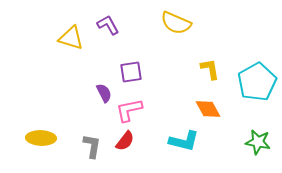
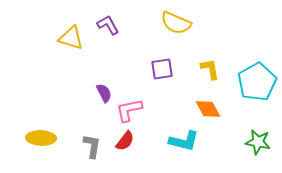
purple square: moved 31 px right, 3 px up
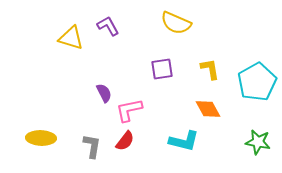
purple L-shape: moved 1 px down
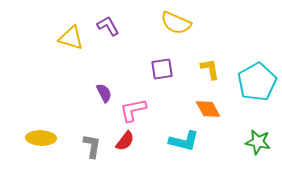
pink L-shape: moved 4 px right
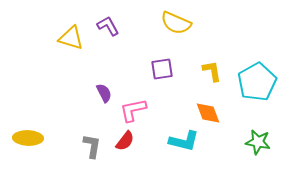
yellow L-shape: moved 2 px right, 2 px down
orange diamond: moved 4 px down; rotated 8 degrees clockwise
yellow ellipse: moved 13 px left
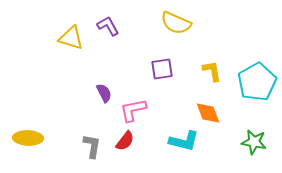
green star: moved 4 px left
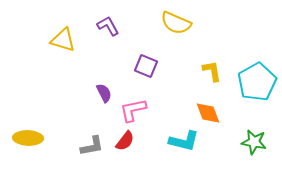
yellow triangle: moved 8 px left, 2 px down
purple square: moved 16 px left, 3 px up; rotated 30 degrees clockwise
gray L-shape: rotated 70 degrees clockwise
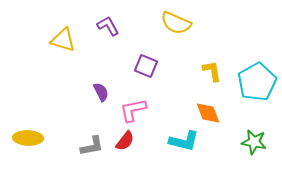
purple semicircle: moved 3 px left, 1 px up
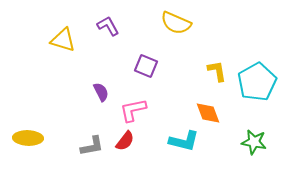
yellow L-shape: moved 5 px right
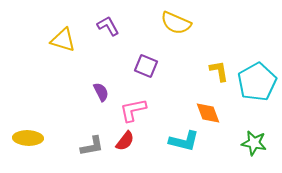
yellow L-shape: moved 2 px right
green star: moved 1 px down
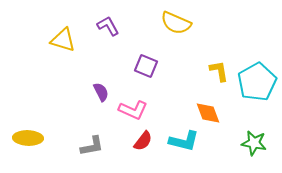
pink L-shape: rotated 144 degrees counterclockwise
red semicircle: moved 18 px right
